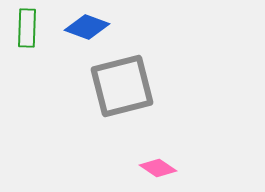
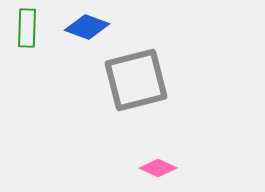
gray square: moved 14 px right, 6 px up
pink diamond: rotated 9 degrees counterclockwise
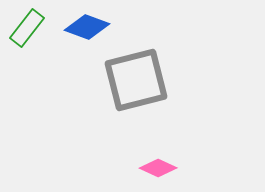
green rectangle: rotated 36 degrees clockwise
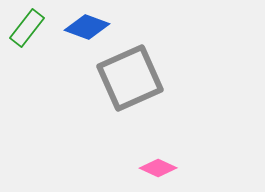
gray square: moved 6 px left, 2 px up; rotated 10 degrees counterclockwise
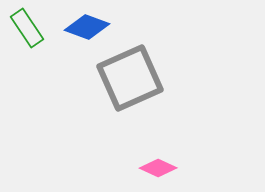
green rectangle: rotated 72 degrees counterclockwise
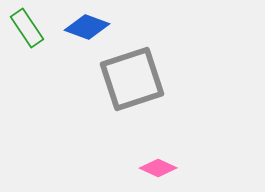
gray square: moved 2 px right, 1 px down; rotated 6 degrees clockwise
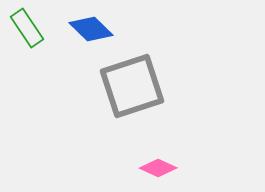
blue diamond: moved 4 px right, 2 px down; rotated 24 degrees clockwise
gray square: moved 7 px down
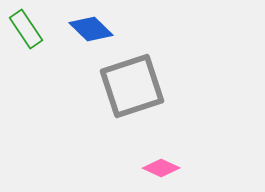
green rectangle: moved 1 px left, 1 px down
pink diamond: moved 3 px right
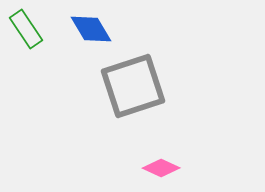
blue diamond: rotated 15 degrees clockwise
gray square: moved 1 px right
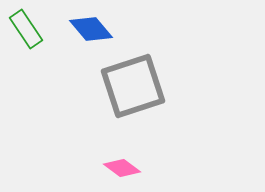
blue diamond: rotated 9 degrees counterclockwise
pink diamond: moved 39 px left; rotated 12 degrees clockwise
